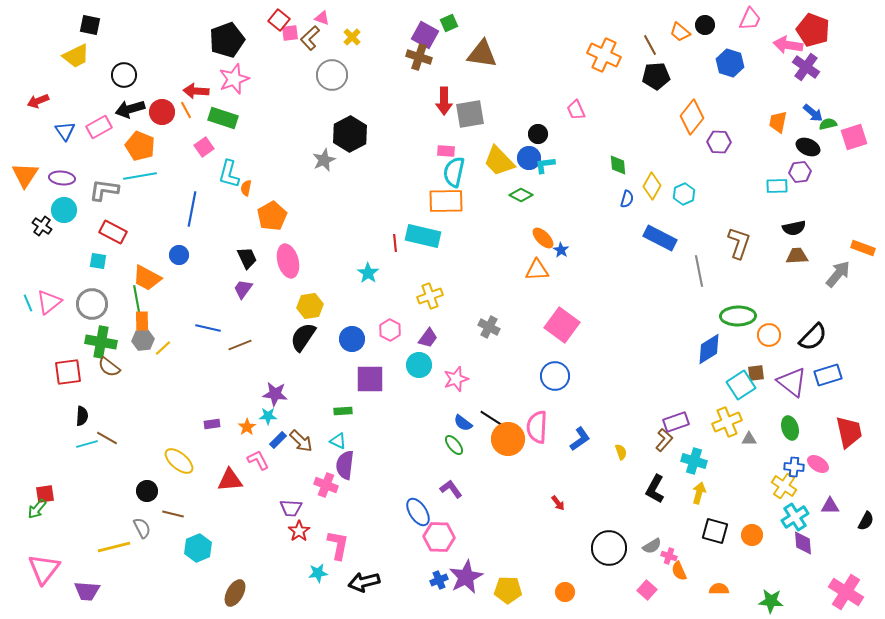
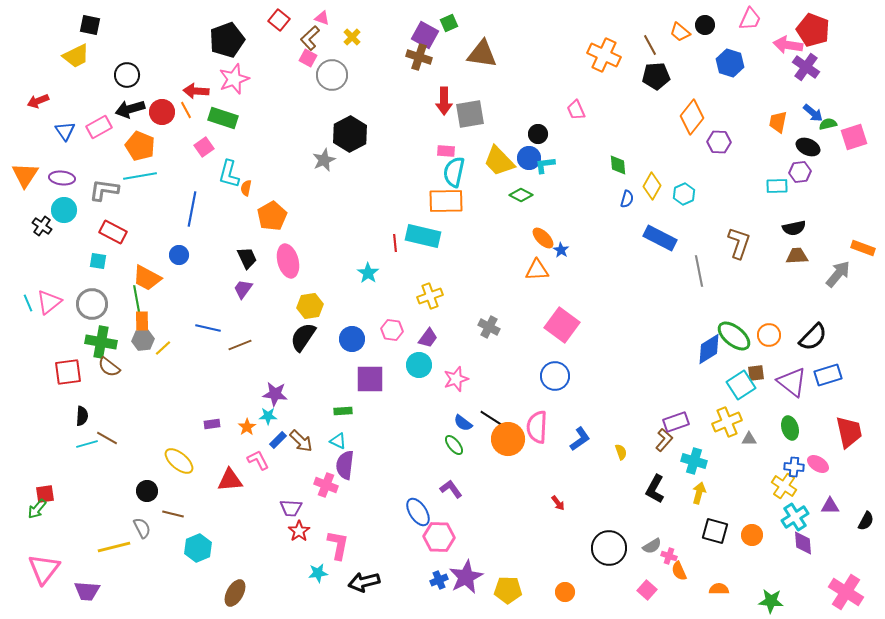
pink square at (290, 33): moved 18 px right, 25 px down; rotated 36 degrees clockwise
black circle at (124, 75): moved 3 px right
green ellipse at (738, 316): moved 4 px left, 20 px down; rotated 40 degrees clockwise
pink hexagon at (390, 330): moved 2 px right; rotated 20 degrees counterclockwise
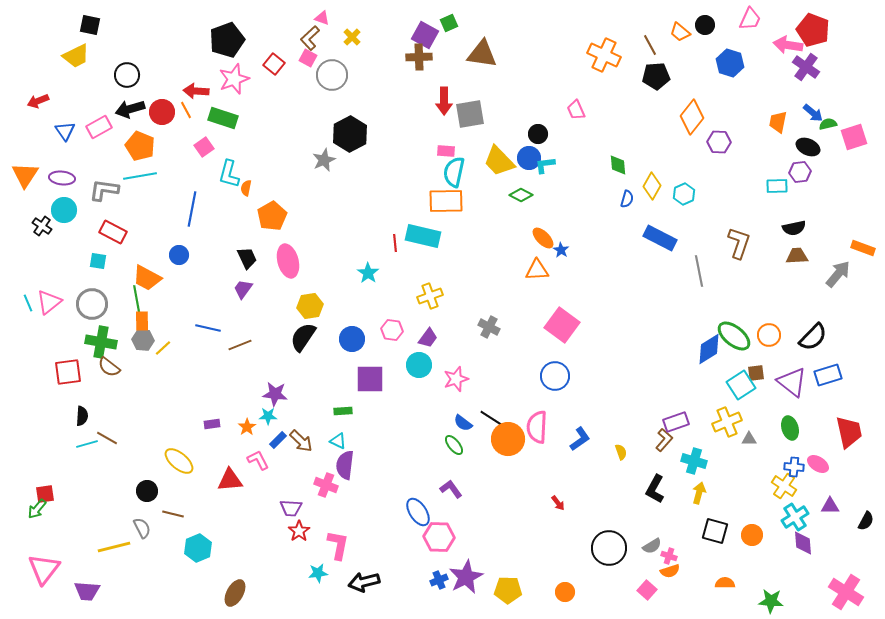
red square at (279, 20): moved 5 px left, 44 px down
brown cross at (419, 57): rotated 20 degrees counterclockwise
gray hexagon at (143, 340): rotated 10 degrees clockwise
orange semicircle at (679, 571): moved 9 px left; rotated 84 degrees counterclockwise
orange semicircle at (719, 589): moved 6 px right, 6 px up
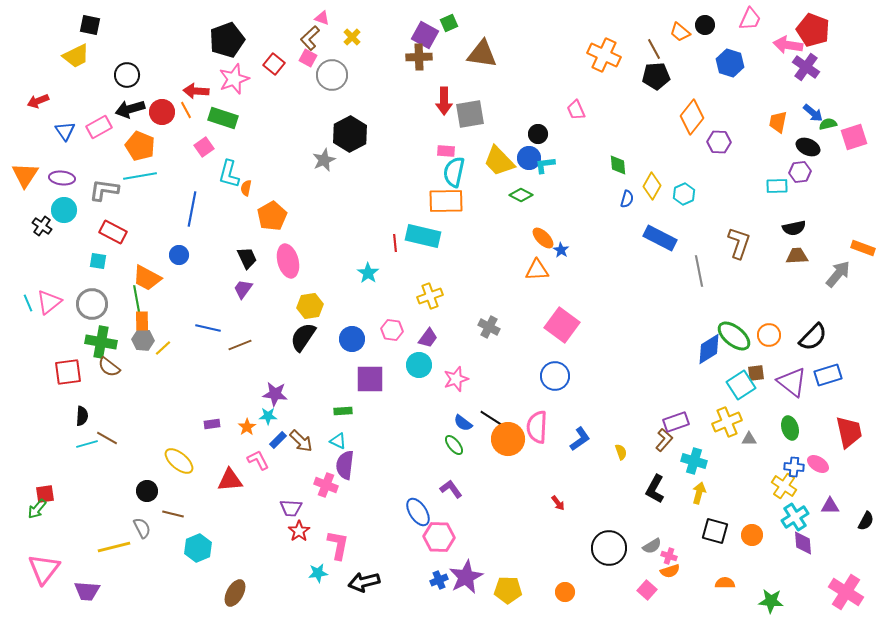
brown line at (650, 45): moved 4 px right, 4 px down
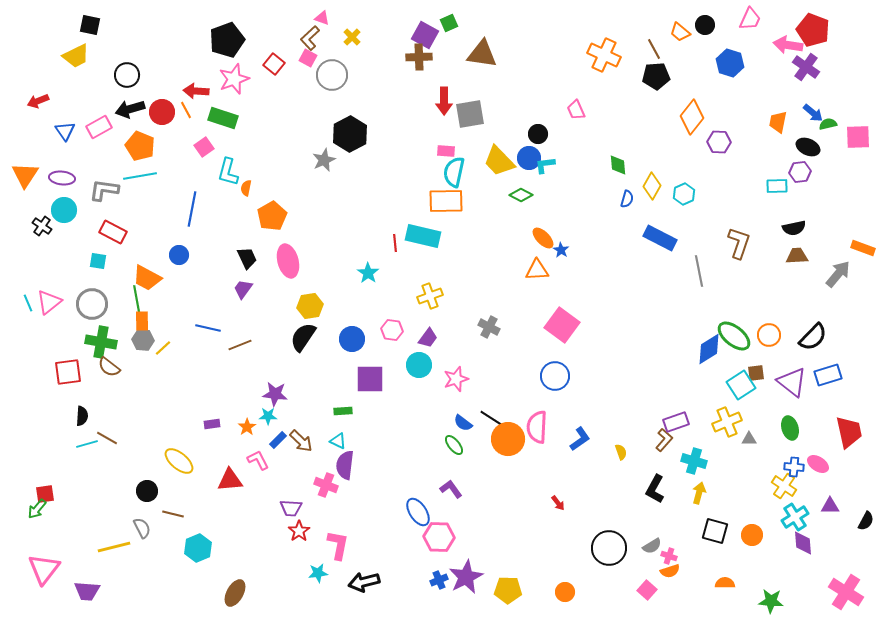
pink square at (854, 137): moved 4 px right; rotated 16 degrees clockwise
cyan L-shape at (229, 174): moved 1 px left, 2 px up
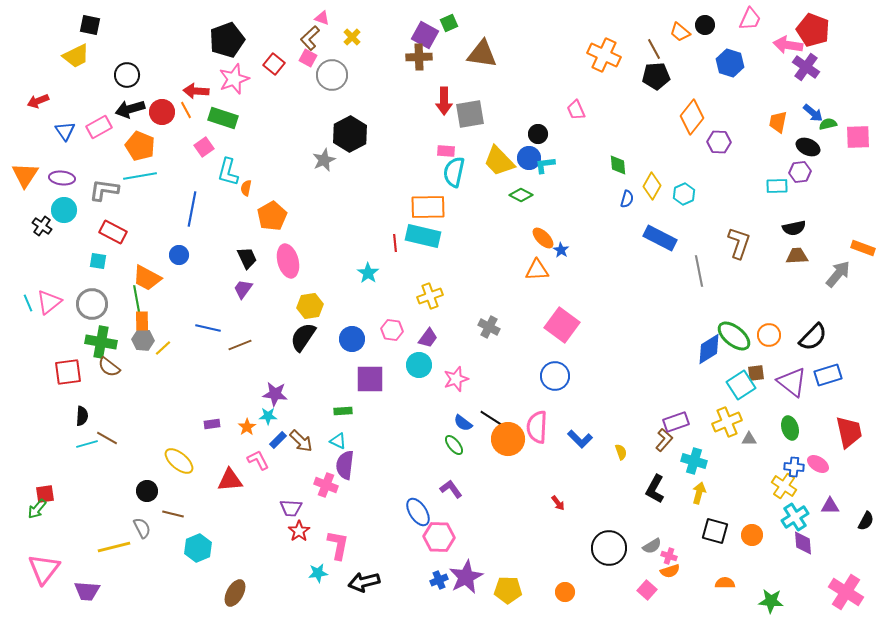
orange rectangle at (446, 201): moved 18 px left, 6 px down
blue L-shape at (580, 439): rotated 80 degrees clockwise
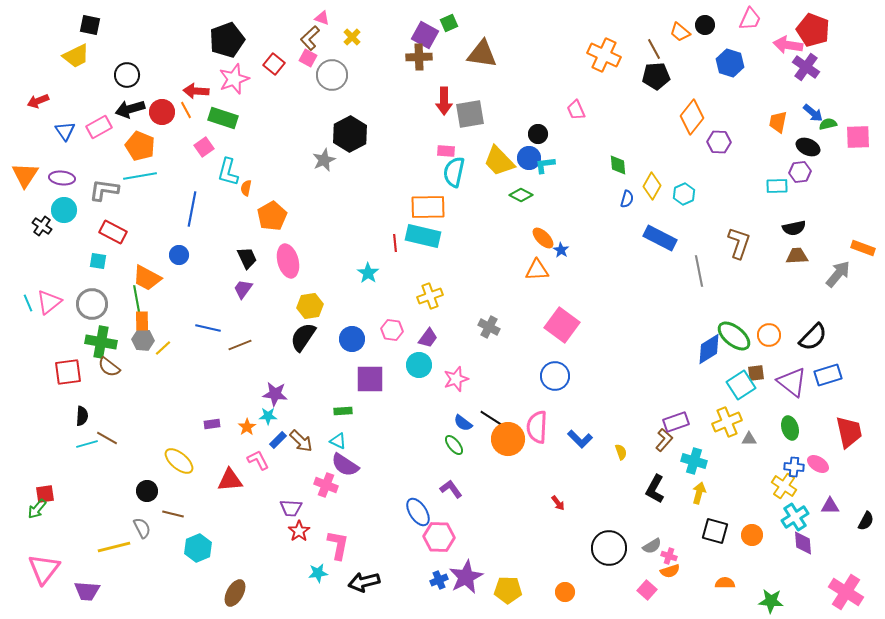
purple semicircle at (345, 465): rotated 64 degrees counterclockwise
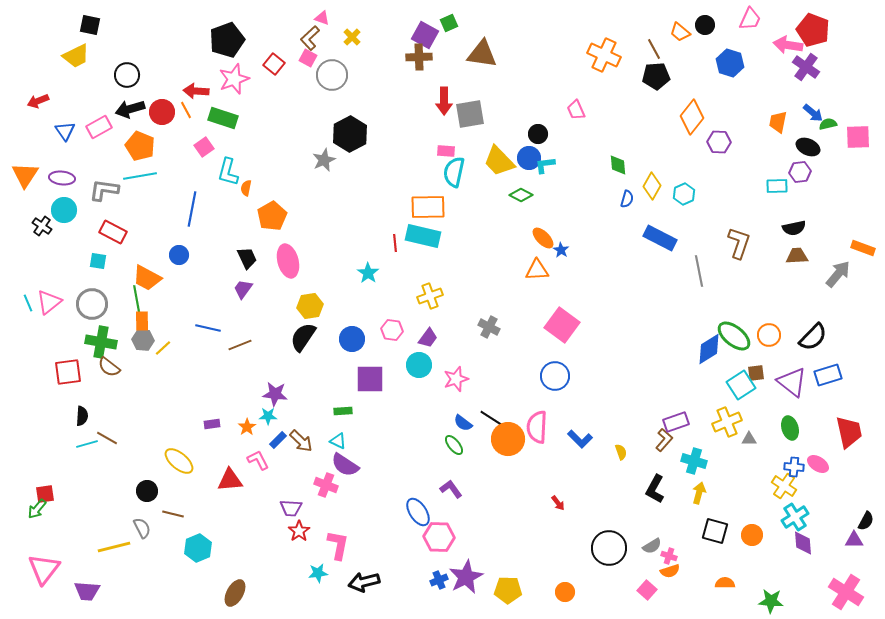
purple triangle at (830, 506): moved 24 px right, 34 px down
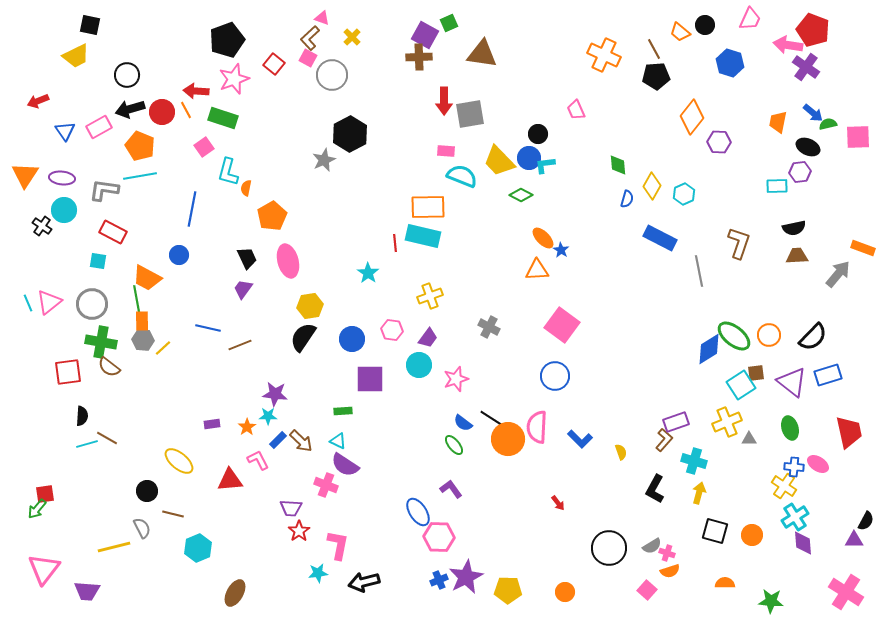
cyan semicircle at (454, 172): moved 8 px right, 4 px down; rotated 100 degrees clockwise
pink cross at (669, 556): moved 2 px left, 3 px up
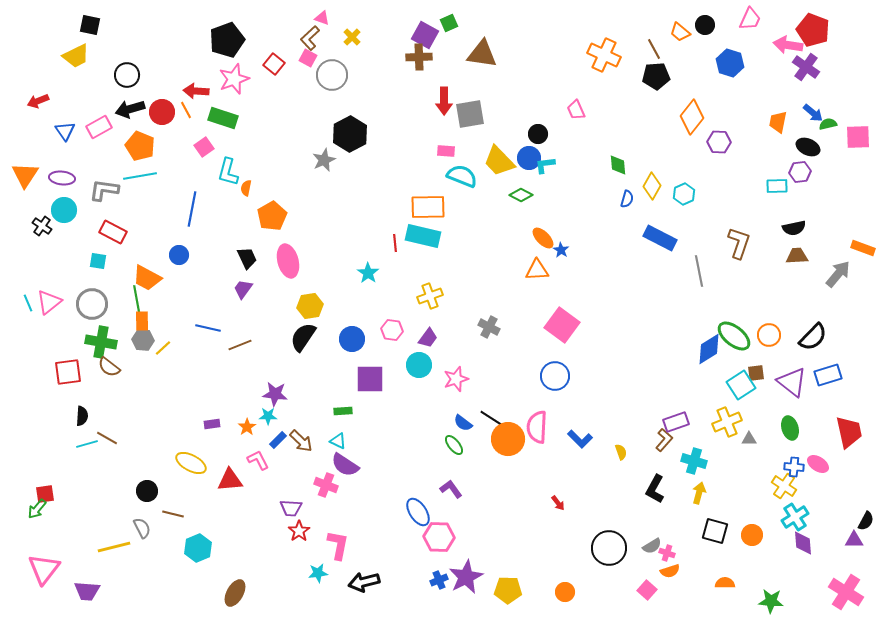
yellow ellipse at (179, 461): moved 12 px right, 2 px down; rotated 12 degrees counterclockwise
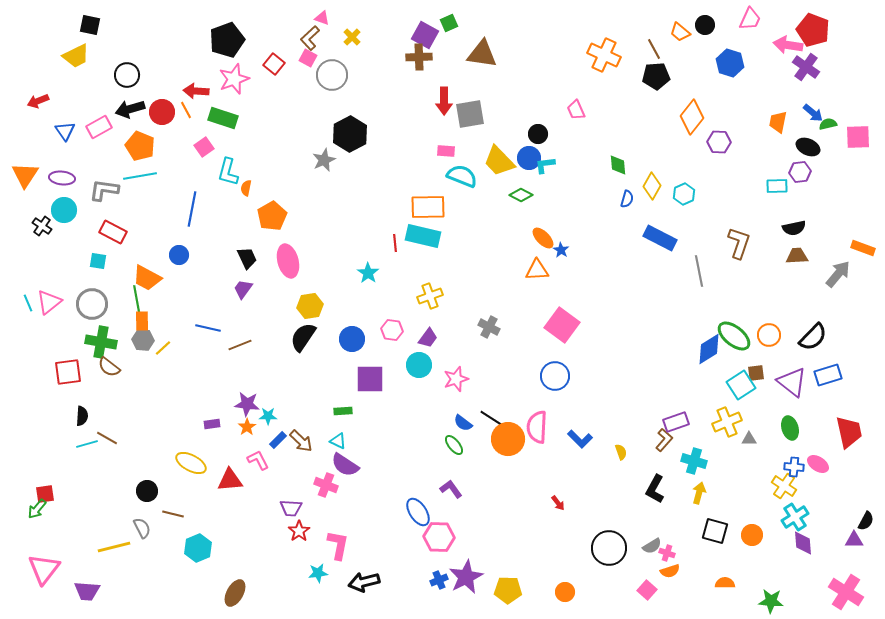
purple star at (275, 394): moved 28 px left, 10 px down
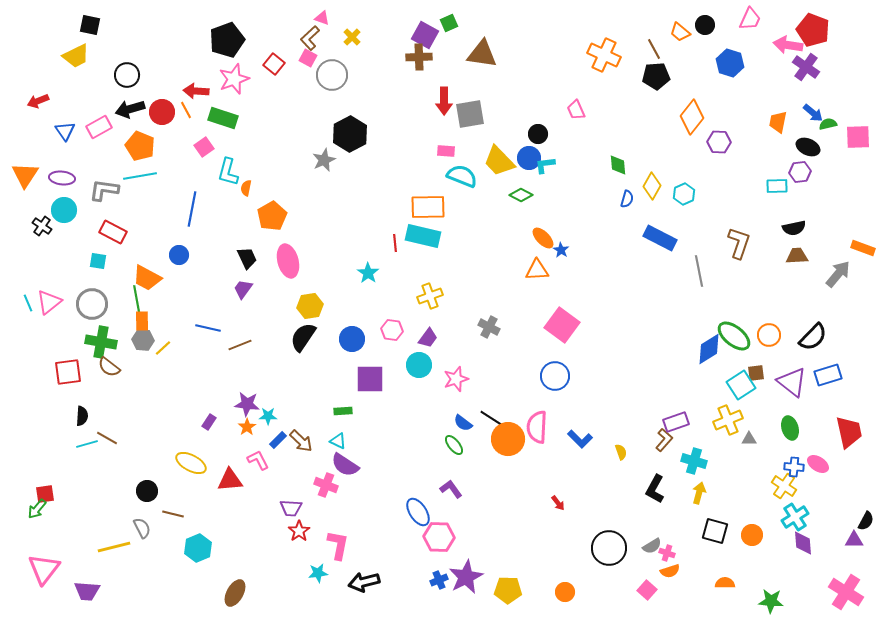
yellow cross at (727, 422): moved 1 px right, 2 px up
purple rectangle at (212, 424): moved 3 px left, 2 px up; rotated 49 degrees counterclockwise
